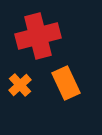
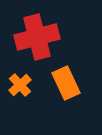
red cross: moved 1 px left, 1 px down
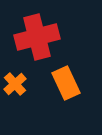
orange cross: moved 5 px left, 1 px up
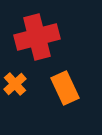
orange rectangle: moved 1 px left, 5 px down
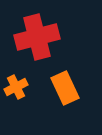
orange cross: moved 1 px right, 3 px down; rotated 15 degrees clockwise
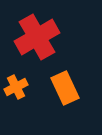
red cross: rotated 15 degrees counterclockwise
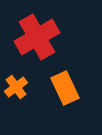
orange cross: rotated 10 degrees counterclockwise
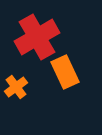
orange rectangle: moved 16 px up
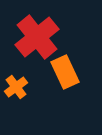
red cross: rotated 9 degrees counterclockwise
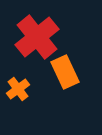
orange cross: moved 2 px right, 2 px down
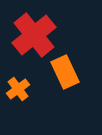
red cross: moved 3 px left, 2 px up
